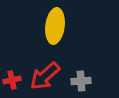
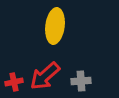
red cross: moved 2 px right, 2 px down
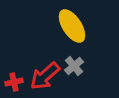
yellow ellipse: moved 17 px right; rotated 40 degrees counterclockwise
gray cross: moved 7 px left, 15 px up; rotated 36 degrees counterclockwise
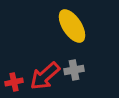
gray cross: moved 4 px down; rotated 30 degrees clockwise
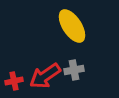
red arrow: rotated 8 degrees clockwise
red cross: moved 1 px up
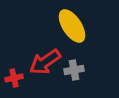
red arrow: moved 14 px up
red cross: moved 3 px up
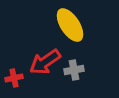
yellow ellipse: moved 2 px left, 1 px up
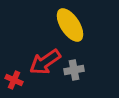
red cross: moved 2 px down; rotated 36 degrees clockwise
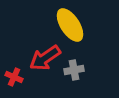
red arrow: moved 4 px up
red cross: moved 3 px up
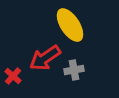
red cross: moved 1 px left, 1 px up; rotated 18 degrees clockwise
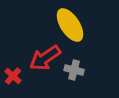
gray cross: rotated 24 degrees clockwise
